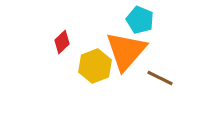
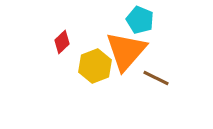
brown line: moved 4 px left
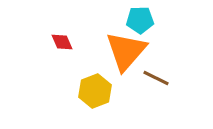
cyan pentagon: rotated 24 degrees counterclockwise
red diamond: rotated 70 degrees counterclockwise
yellow hexagon: moved 25 px down
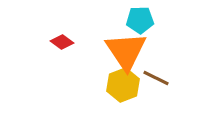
red diamond: rotated 30 degrees counterclockwise
orange triangle: rotated 15 degrees counterclockwise
yellow hexagon: moved 28 px right, 6 px up
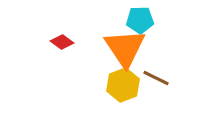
orange triangle: moved 1 px left, 3 px up
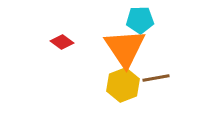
brown line: rotated 36 degrees counterclockwise
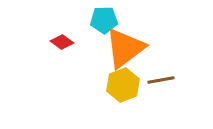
cyan pentagon: moved 36 px left
orange triangle: rotated 27 degrees clockwise
brown line: moved 5 px right, 2 px down
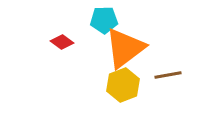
brown line: moved 7 px right, 5 px up
